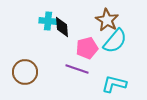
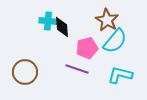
cyan L-shape: moved 6 px right, 9 px up
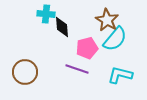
cyan cross: moved 2 px left, 7 px up
cyan semicircle: moved 2 px up
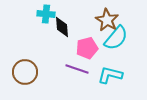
cyan semicircle: moved 1 px right, 1 px up
cyan L-shape: moved 10 px left
